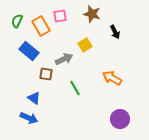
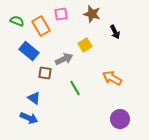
pink square: moved 1 px right, 2 px up
green semicircle: rotated 88 degrees clockwise
brown square: moved 1 px left, 1 px up
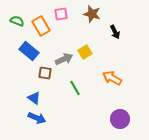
yellow square: moved 7 px down
blue arrow: moved 8 px right
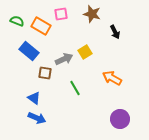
orange rectangle: rotated 30 degrees counterclockwise
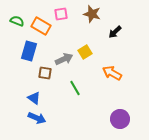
black arrow: rotated 72 degrees clockwise
blue rectangle: rotated 66 degrees clockwise
orange arrow: moved 5 px up
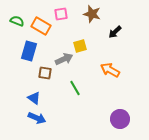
yellow square: moved 5 px left, 6 px up; rotated 16 degrees clockwise
orange arrow: moved 2 px left, 3 px up
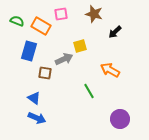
brown star: moved 2 px right
green line: moved 14 px right, 3 px down
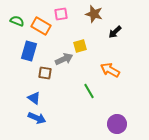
purple circle: moved 3 px left, 5 px down
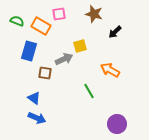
pink square: moved 2 px left
